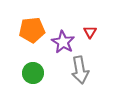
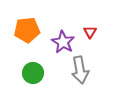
orange pentagon: moved 5 px left
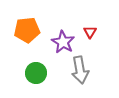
green circle: moved 3 px right
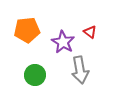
red triangle: rotated 24 degrees counterclockwise
green circle: moved 1 px left, 2 px down
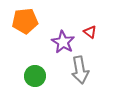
orange pentagon: moved 2 px left, 9 px up
green circle: moved 1 px down
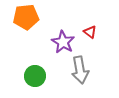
orange pentagon: moved 1 px right, 4 px up
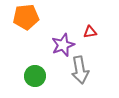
red triangle: rotated 48 degrees counterclockwise
purple star: moved 3 px down; rotated 20 degrees clockwise
